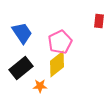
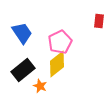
black rectangle: moved 2 px right, 2 px down
orange star: rotated 24 degrees clockwise
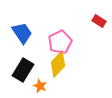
red rectangle: rotated 64 degrees counterclockwise
yellow diamond: moved 1 px right; rotated 8 degrees counterclockwise
black rectangle: rotated 20 degrees counterclockwise
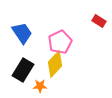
yellow diamond: moved 3 px left
orange star: rotated 24 degrees counterclockwise
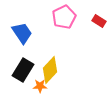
pink pentagon: moved 4 px right, 25 px up
yellow diamond: moved 5 px left, 6 px down
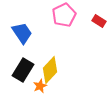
pink pentagon: moved 2 px up
orange star: rotated 24 degrees counterclockwise
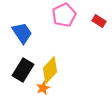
orange star: moved 3 px right, 2 px down
